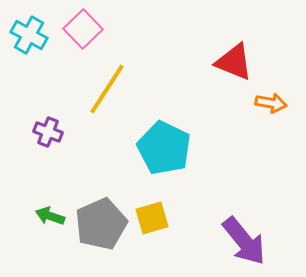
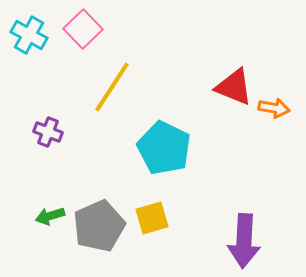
red triangle: moved 25 px down
yellow line: moved 5 px right, 2 px up
orange arrow: moved 3 px right, 5 px down
green arrow: rotated 36 degrees counterclockwise
gray pentagon: moved 2 px left, 2 px down
purple arrow: rotated 42 degrees clockwise
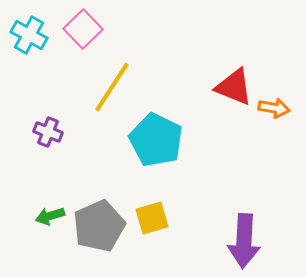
cyan pentagon: moved 8 px left, 8 px up
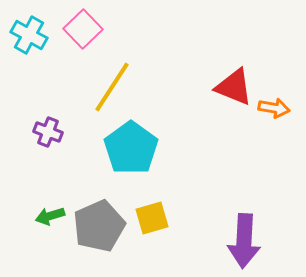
cyan pentagon: moved 25 px left, 8 px down; rotated 10 degrees clockwise
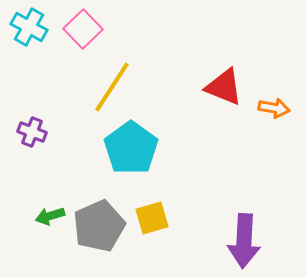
cyan cross: moved 8 px up
red triangle: moved 10 px left
purple cross: moved 16 px left
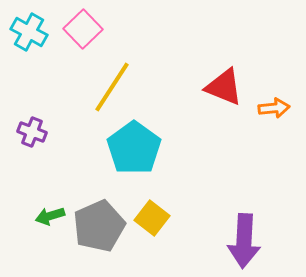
cyan cross: moved 5 px down
orange arrow: rotated 16 degrees counterclockwise
cyan pentagon: moved 3 px right
yellow square: rotated 36 degrees counterclockwise
